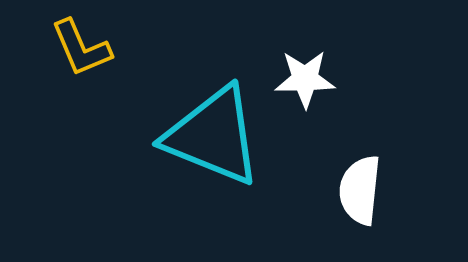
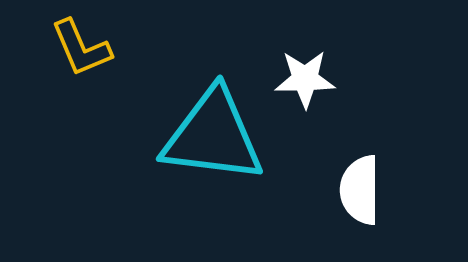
cyan triangle: rotated 15 degrees counterclockwise
white semicircle: rotated 6 degrees counterclockwise
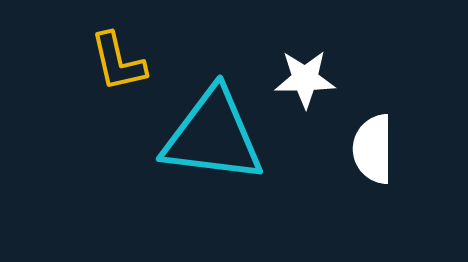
yellow L-shape: moved 37 px right, 14 px down; rotated 10 degrees clockwise
white semicircle: moved 13 px right, 41 px up
